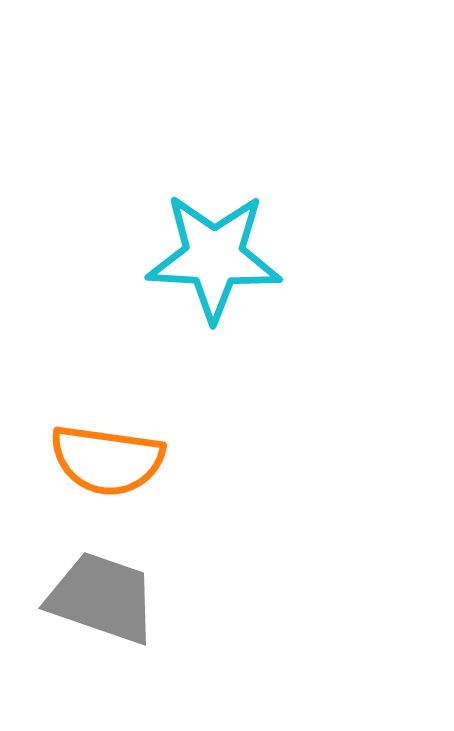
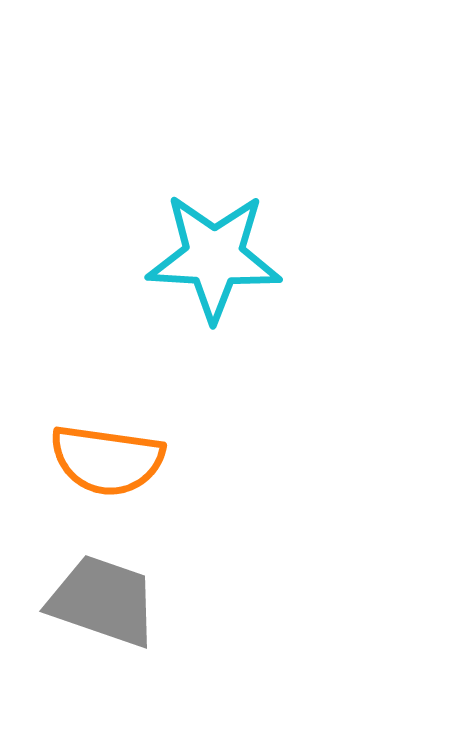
gray trapezoid: moved 1 px right, 3 px down
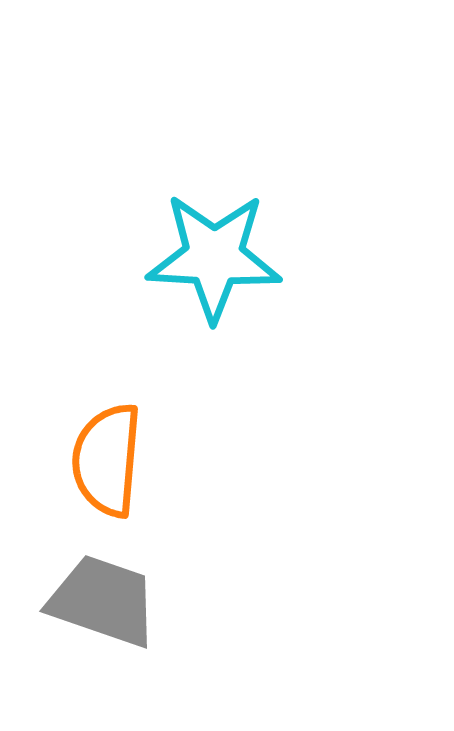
orange semicircle: rotated 87 degrees clockwise
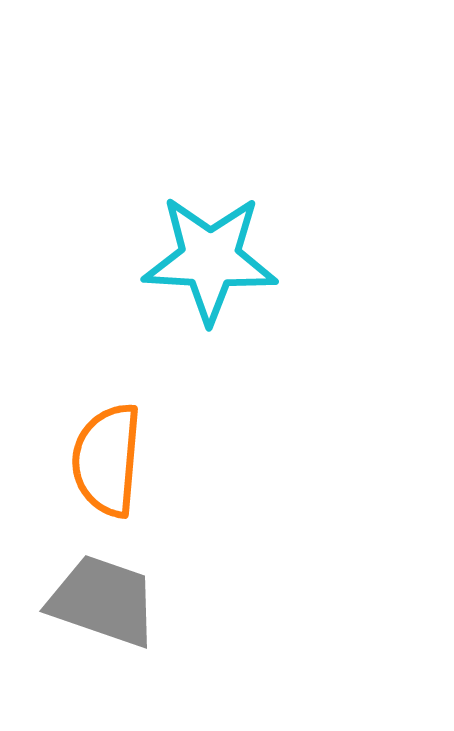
cyan star: moved 4 px left, 2 px down
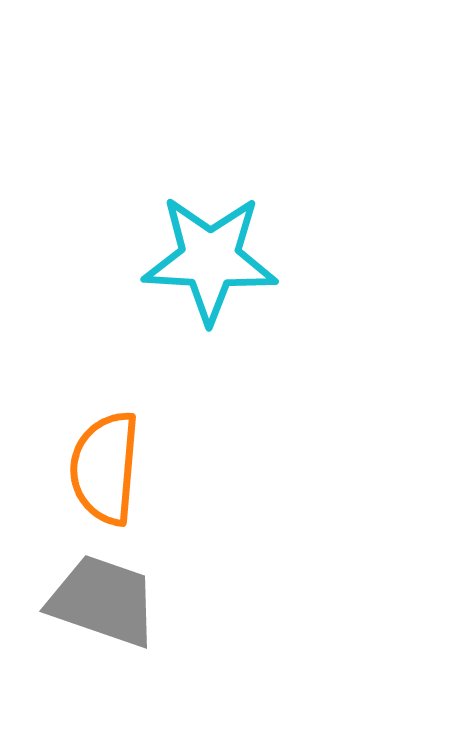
orange semicircle: moved 2 px left, 8 px down
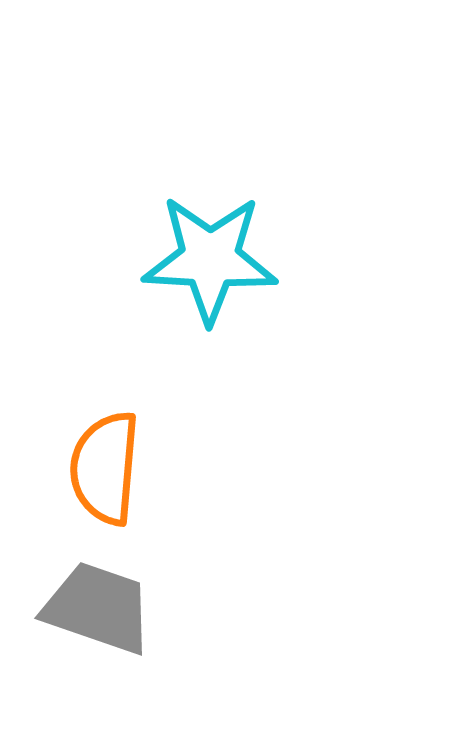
gray trapezoid: moved 5 px left, 7 px down
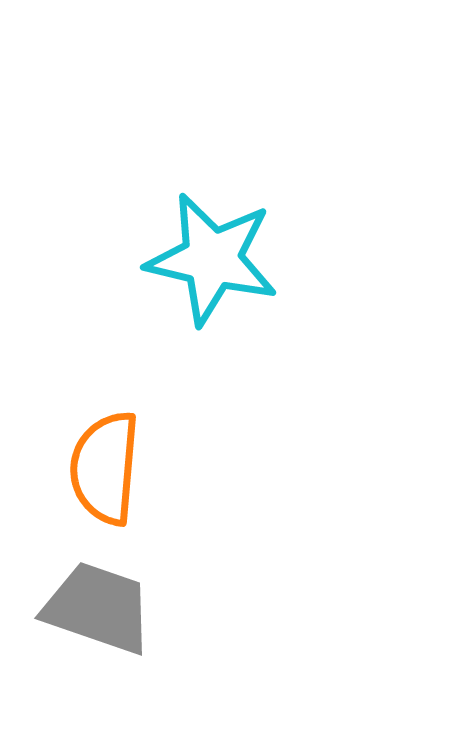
cyan star: moved 2 px right; rotated 10 degrees clockwise
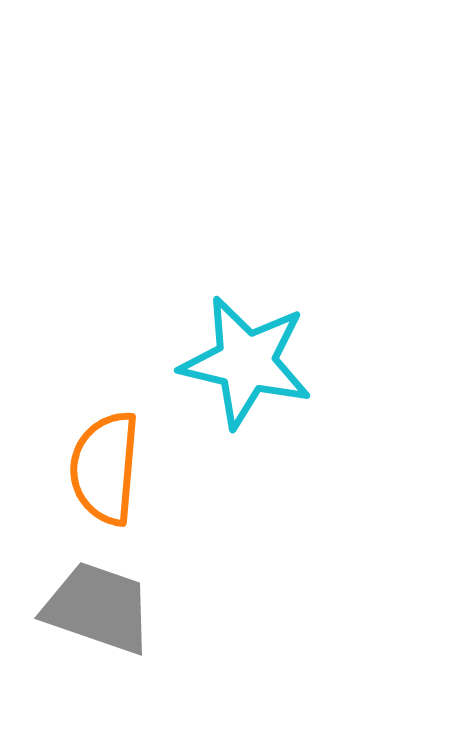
cyan star: moved 34 px right, 103 px down
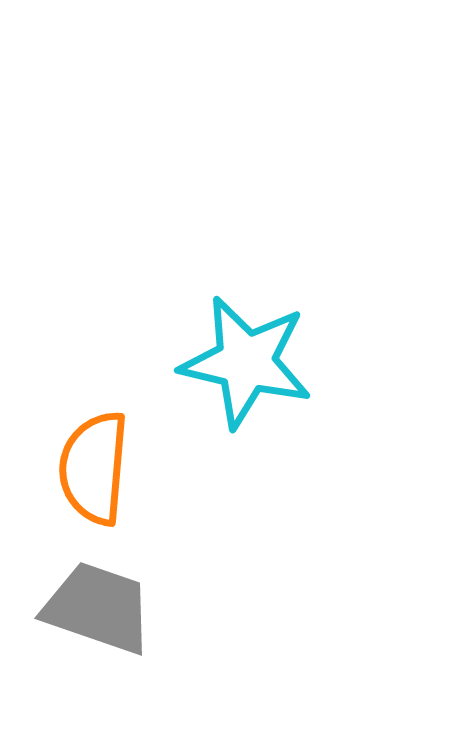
orange semicircle: moved 11 px left
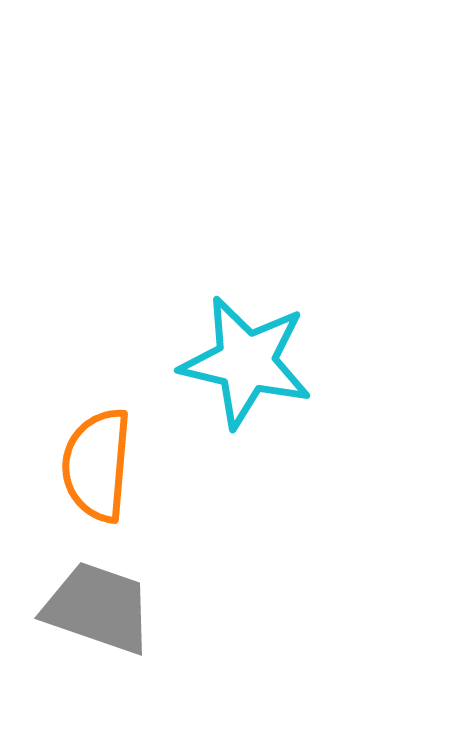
orange semicircle: moved 3 px right, 3 px up
